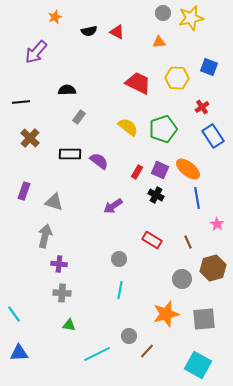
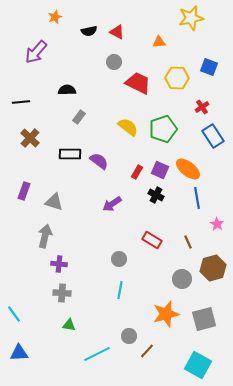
gray circle at (163, 13): moved 49 px left, 49 px down
purple arrow at (113, 206): moved 1 px left, 2 px up
gray square at (204, 319): rotated 10 degrees counterclockwise
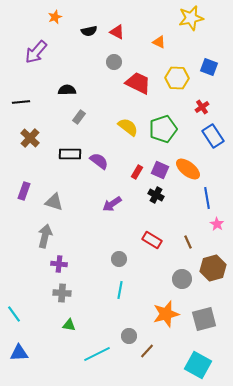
orange triangle at (159, 42): rotated 32 degrees clockwise
blue line at (197, 198): moved 10 px right
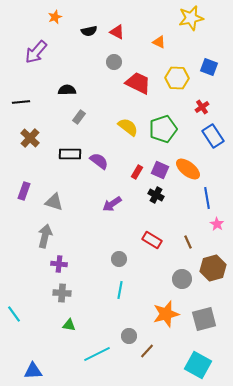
blue triangle at (19, 353): moved 14 px right, 18 px down
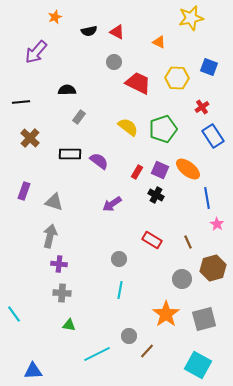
gray arrow at (45, 236): moved 5 px right
orange star at (166, 314): rotated 20 degrees counterclockwise
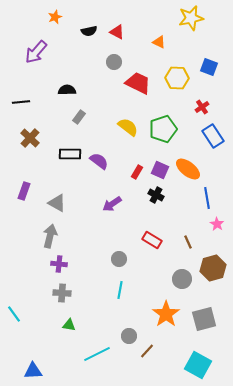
gray triangle at (54, 202): moved 3 px right, 1 px down; rotated 12 degrees clockwise
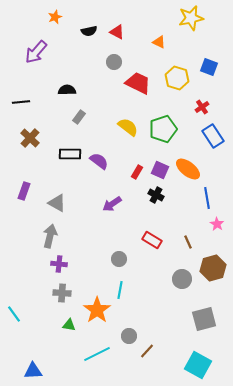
yellow hexagon at (177, 78): rotated 15 degrees clockwise
orange star at (166, 314): moved 69 px left, 4 px up
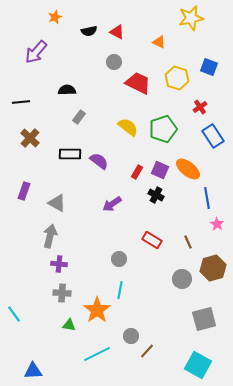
red cross at (202, 107): moved 2 px left
gray circle at (129, 336): moved 2 px right
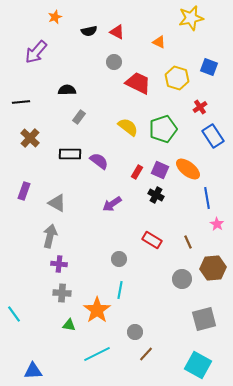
brown hexagon at (213, 268): rotated 10 degrees clockwise
gray circle at (131, 336): moved 4 px right, 4 px up
brown line at (147, 351): moved 1 px left, 3 px down
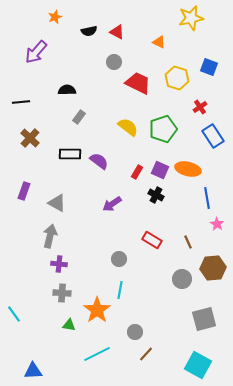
orange ellipse at (188, 169): rotated 25 degrees counterclockwise
